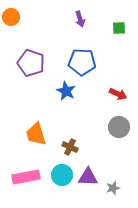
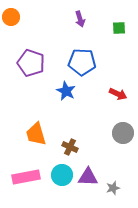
gray circle: moved 4 px right, 6 px down
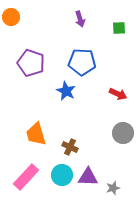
pink rectangle: rotated 36 degrees counterclockwise
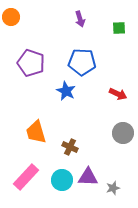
orange trapezoid: moved 2 px up
cyan circle: moved 5 px down
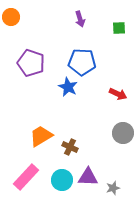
blue star: moved 2 px right, 4 px up
orange trapezoid: moved 5 px right, 4 px down; rotated 75 degrees clockwise
